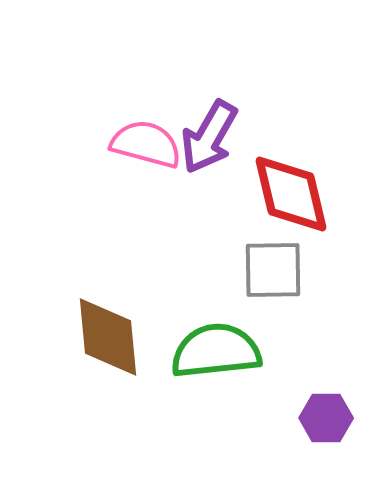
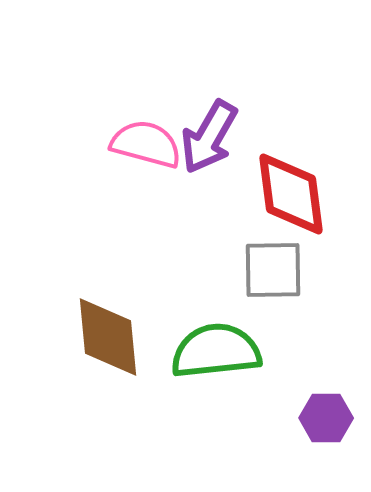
red diamond: rotated 6 degrees clockwise
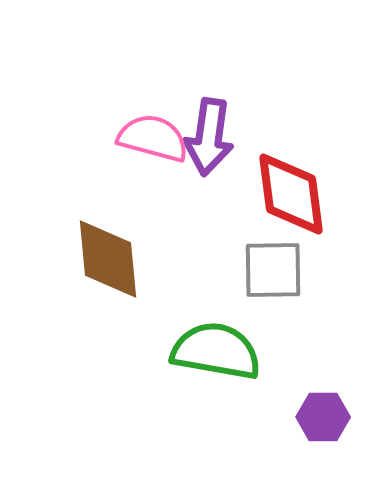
purple arrow: rotated 22 degrees counterclockwise
pink semicircle: moved 7 px right, 6 px up
brown diamond: moved 78 px up
green semicircle: rotated 16 degrees clockwise
purple hexagon: moved 3 px left, 1 px up
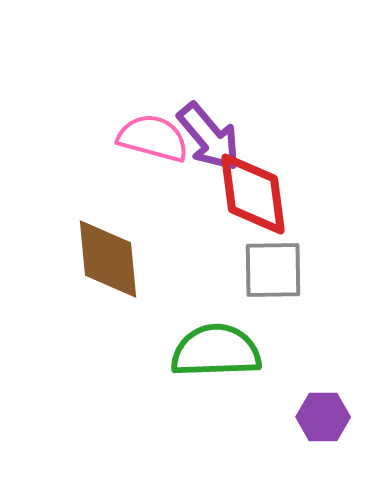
purple arrow: rotated 48 degrees counterclockwise
red diamond: moved 38 px left
green semicircle: rotated 12 degrees counterclockwise
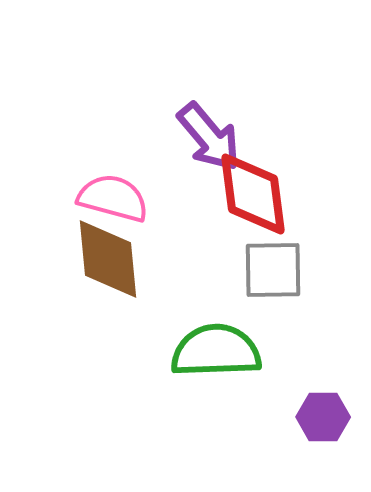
pink semicircle: moved 40 px left, 60 px down
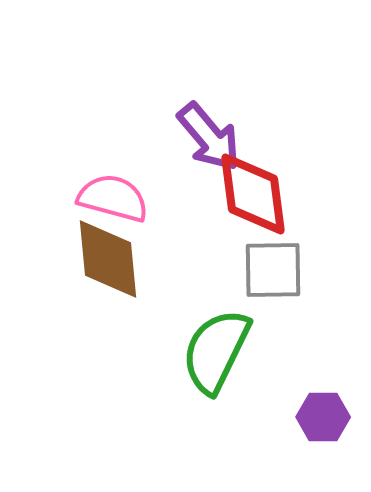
green semicircle: rotated 62 degrees counterclockwise
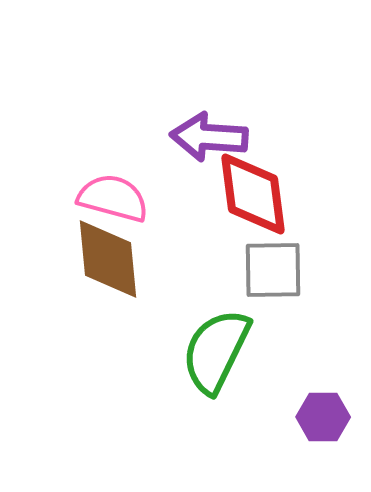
purple arrow: rotated 134 degrees clockwise
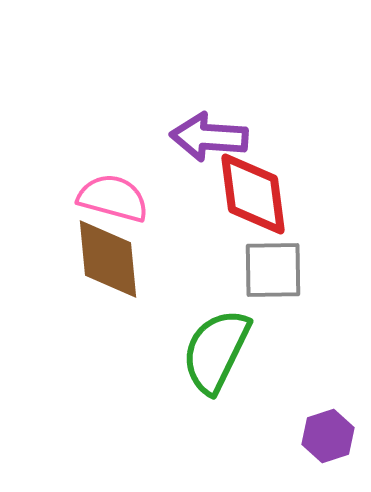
purple hexagon: moved 5 px right, 19 px down; rotated 18 degrees counterclockwise
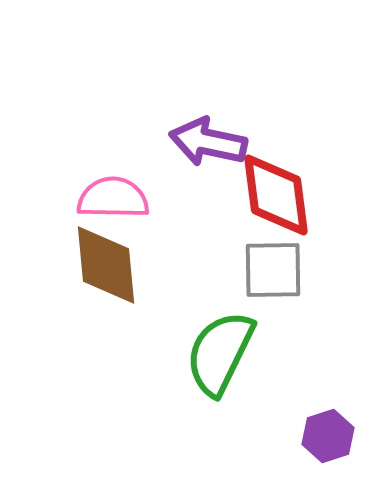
purple arrow: moved 1 px left, 5 px down; rotated 8 degrees clockwise
red diamond: moved 23 px right, 1 px down
pink semicircle: rotated 14 degrees counterclockwise
brown diamond: moved 2 px left, 6 px down
green semicircle: moved 4 px right, 2 px down
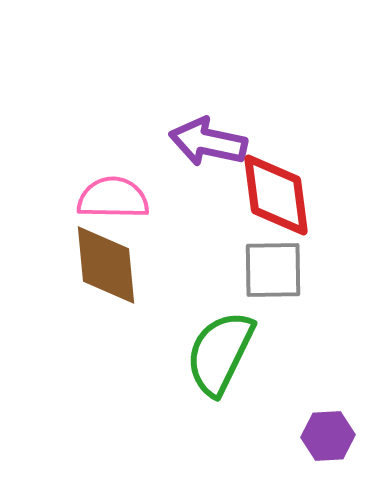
purple hexagon: rotated 15 degrees clockwise
